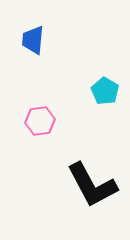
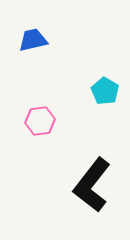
blue trapezoid: rotated 72 degrees clockwise
black L-shape: rotated 66 degrees clockwise
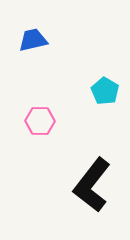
pink hexagon: rotated 8 degrees clockwise
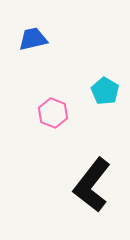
blue trapezoid: moved 1 px up
pink hexagon: moved 13 px right, 8 px up; rotated 20 degrees clockwise
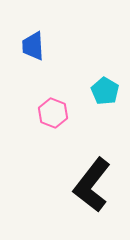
blue trapezoid: moved 7 px down; rotated 80 degrees counterclockwise
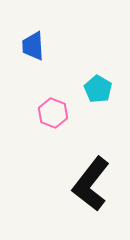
cyan pentagon: moved 7 px left, 2 px up
black L-shape: moved 1 px left, 1 px up
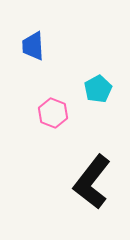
cyan pentagon: rotated 12 degrees clockwise
black L-shape: moved 1 px right, 2 px up
